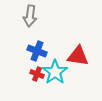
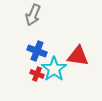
gray arrow: moved 3 px right, 1 px up; rotated 15 degrees clockwise
cyan star: moved 1 px left, 3 px up
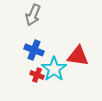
blue cross: moved 3 px left, 1 px up
red cross: moved 1 px down
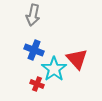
gray arrow: rotated 10 degrees counterclockwise
red triangle: moved 1 px left, 3 px down; rotated 40 degrees clockwise
red cross: moved 9 px down
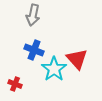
red cross: moved 22 px left
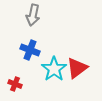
blue cross: moved 4 px left
red triangle: moved 9 px down; rotated 35 degrees clockwise
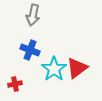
red cross: rotated 32 degrees counterclockwise
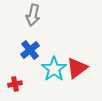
blue cross: rotated 30 degrees clockwise
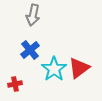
red triangle: moved 2 px right
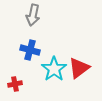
blue cross: rotated 36 degrees counterclockwise
